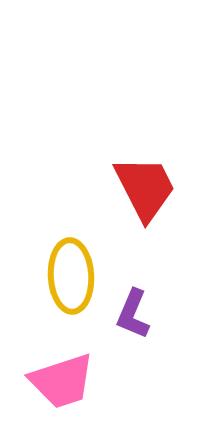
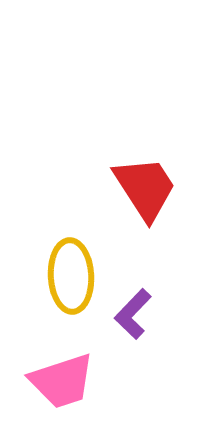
red trapezoid: rotated 6 degrees counterclockwise
purple L-shape: rotated 21 degrees clockwise
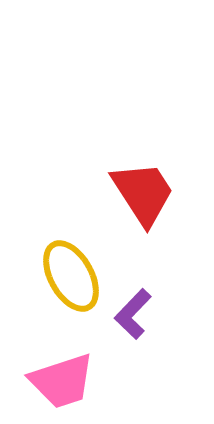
red trapezoid: moved 2 px left, 5 px down
yellow ellipse: rotated 26 degrees counterclockwise
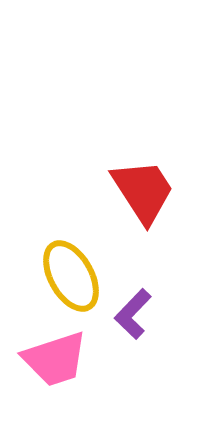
red trapezoid: moved 2 px up
pink trapezoid: moved 7 px left, 22 px up
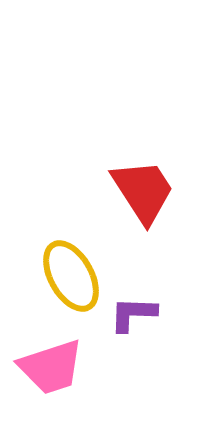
purple L-shape: rotated 48 degrees clockwise
pink trapezoid: moved 4 px left, 8 px down
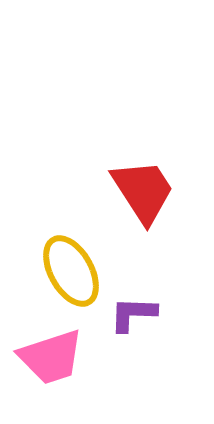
yellow ellipse: moved 5 px up
pink trapezoid: moved 10 px up
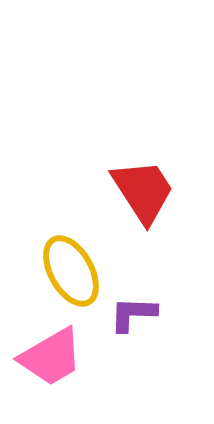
pink trapezoid: rotated 12 degrees counterclockwise
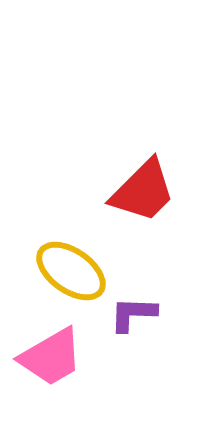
red trapezoid: rotated 78 degrees clockwise
yellow ellipse: rotated 26 degrees counterclockwise
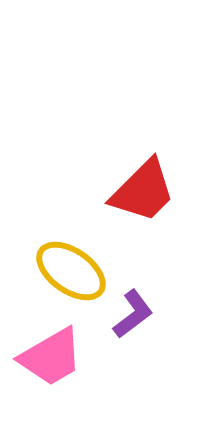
purple L-shape: rotated 141 degrees clockwise
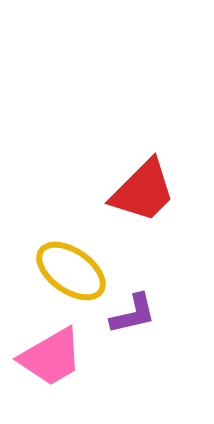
purple L-shape: rotated 24 degrees clockwise
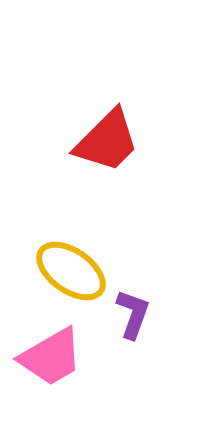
red trapezoid: moved 36 px left, 50 px up
purple L-shape: rotated 57 degrees counterclockwise
